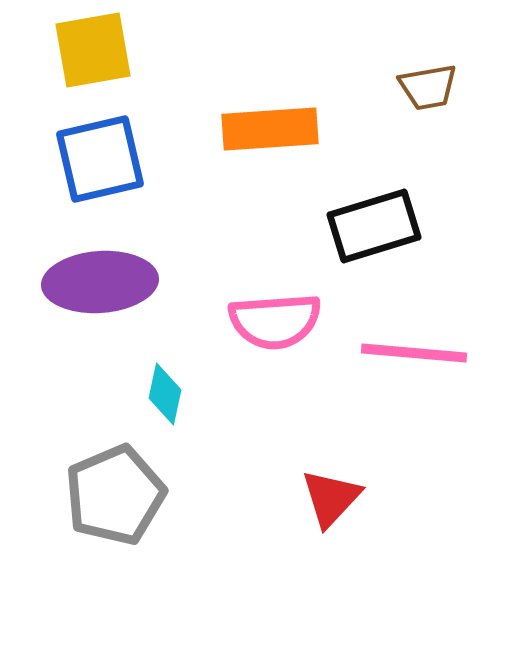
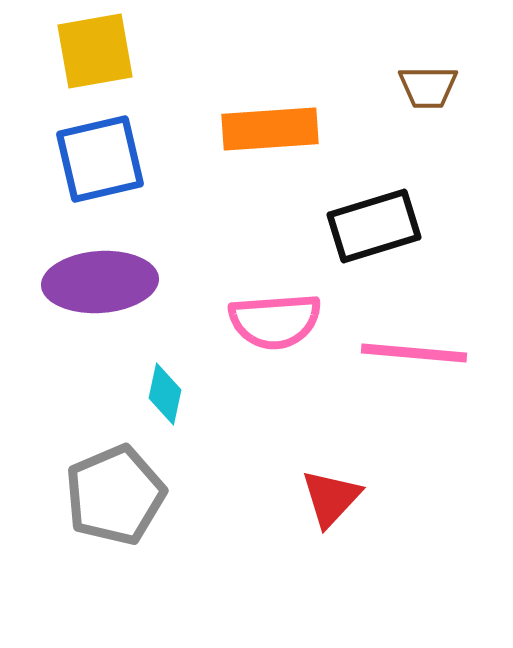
yellow square: moved 2 px right, 1 px down
brown trapezoid: rotated 10 degrees clockwise
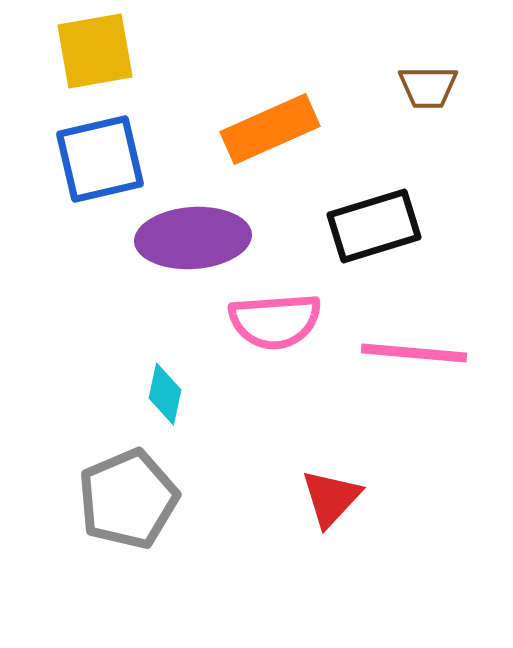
orange rectangle: rotated 20 degrees counterclockwise
purple ellipse: moved 93 px right, 44 px up
gray pentagon: moved 13 px right, 4 px down
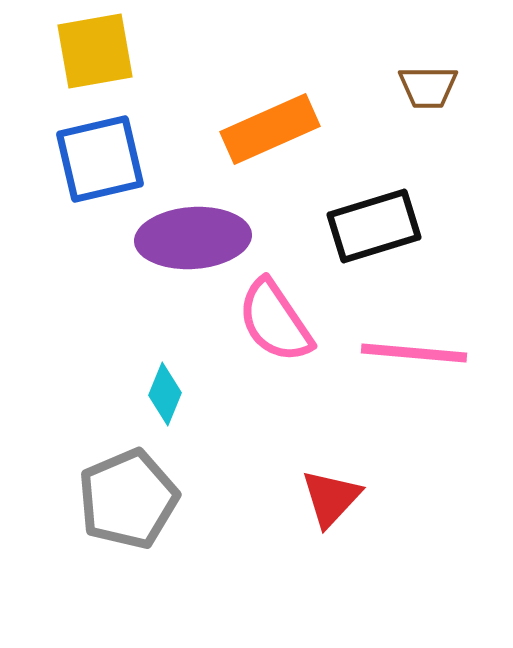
pink semicircle: rotated 60 degrees clockwise
cyan diamond: rotated 10 degrees clockwise
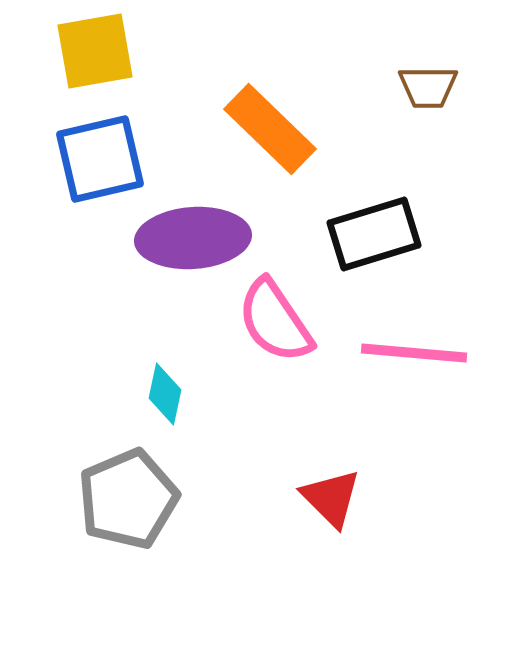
orange rectangle: rotated 68 degrees clockwise
black rectangle: moved 8 px down
cyan diamond: rotated 10 degrees counterclockwise
red triangle: rotated 28 degrees counterclockwise
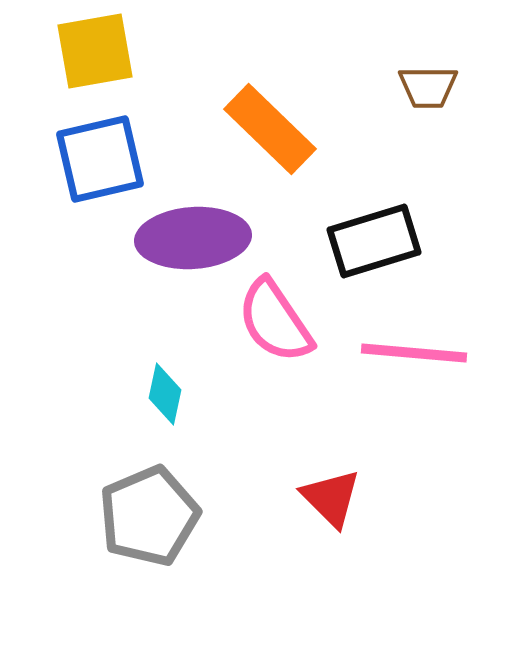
black rectangle: moved 7 px down
gray pentagon: moved 21 px right, 17 px down
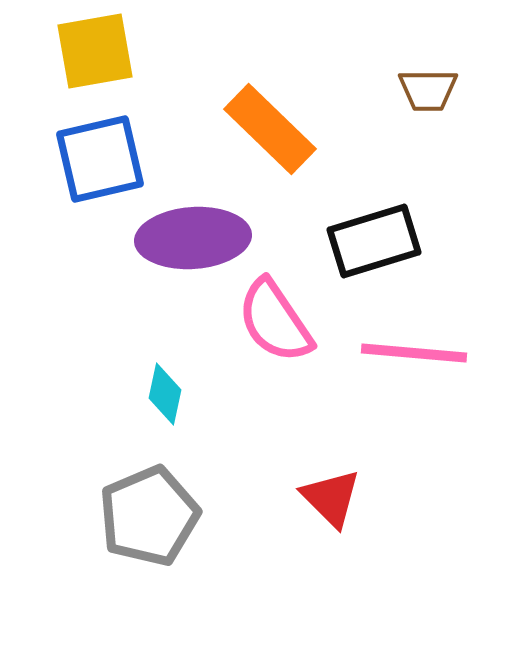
brown trapezoid: moved 3 px down
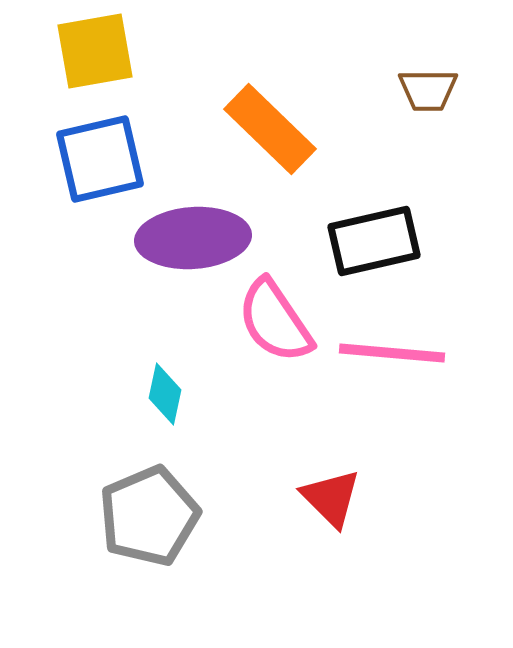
black rectangle: rotated 4 degrees clockwise
pink line: moved 22 px left
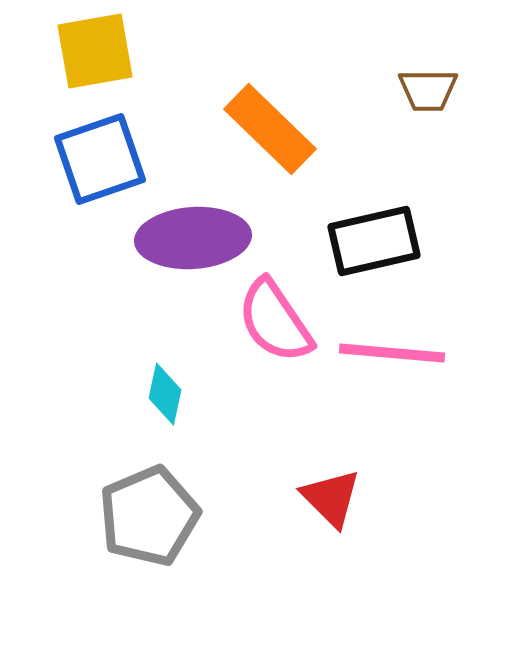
blue square: rotated 6 degrees counterclockwise
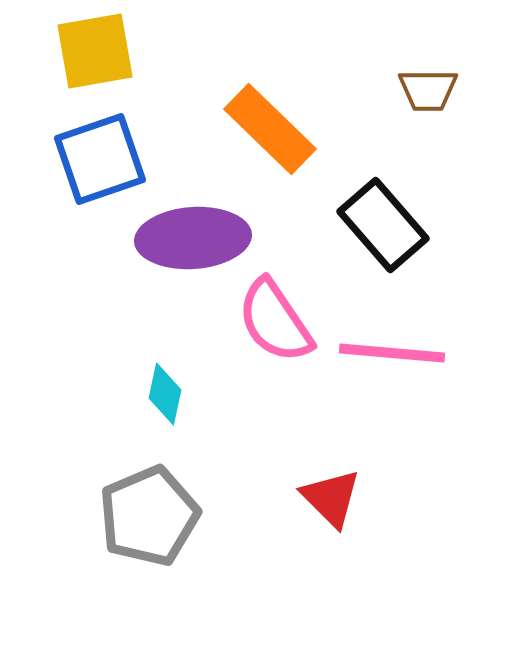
black rectangle: moved 9 px right, 16 px up; rotated 62 degrees clockwise
